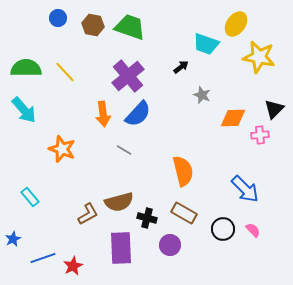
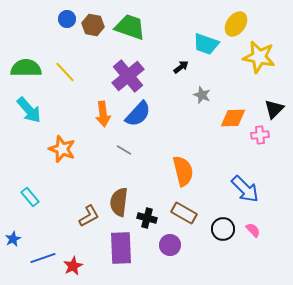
blue circle: moved 9 px right, 1 px down
cyan arrow: moved 5 px right
brown semicircle: rotated 112 degrees clockwise
brown L-shape: moved 1 px right, 2 px down
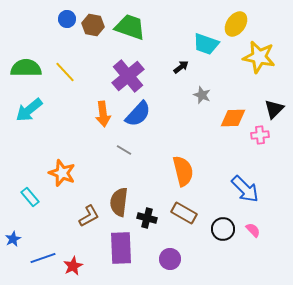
cyan arrow: rotated 92 degrees clockwise
orange star: moved 24 px down
purple circle: moved 14 px down
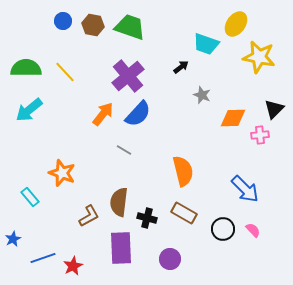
blue circle: moved 4 px left, 2 px down
orange arrow: rotated 135 degrees counterclockwise
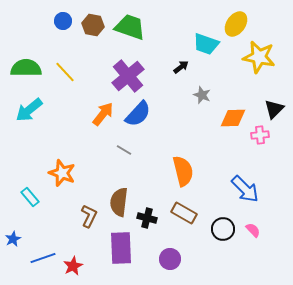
brown L-shape: rotated 35 degrees counterclockwise
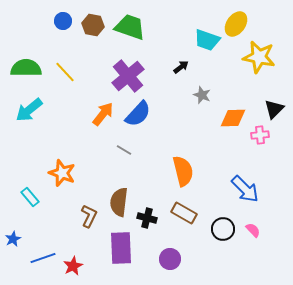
cyan trapezoid: moved 1 px right, 4 px up
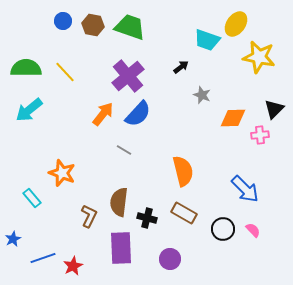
cyan rectangle: moved 2 px right, 1 px down
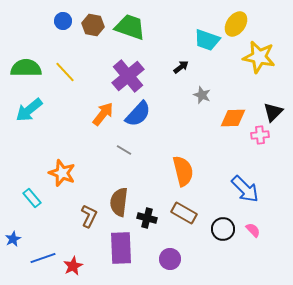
black triangle: moved 1 px left, 3 px down
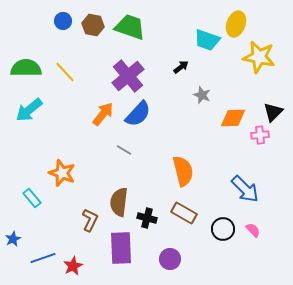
yellow ellipse: rotated 15 degrees counterclockwise
brown L-shape: moved 1 px right, 4 px down
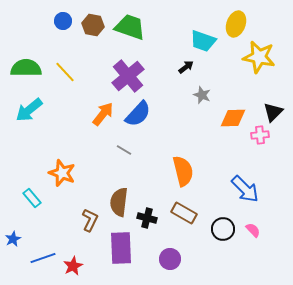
cyan trapezoid: moved 4 px left, 1 px down
black arrow: moved 5 px right
